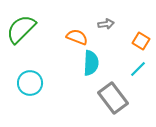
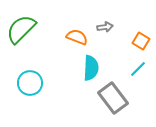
gray arrow: moved 1 px left, 3 px down
cyan semicircle: moved 5 px down
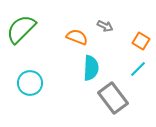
gray arrow: moved 1 px up; rotated 35 degrees clockwise
